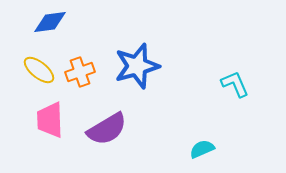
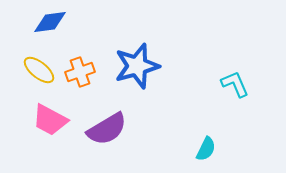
pink trapezoid: rotated 60 degrees counterclockwise
cyan semicircle: moved 4 px right; rotated 140 degrees clockwise
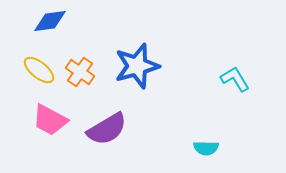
blue diamond: moved 1 px up
orange cross: rotated 36 degrees counterclockwise
cyan L-shape: moved 5 px up; rotated 8 degrees counterclockwise
cyan semicircle: moved 1 px up; rotated 65 degrees clockwise
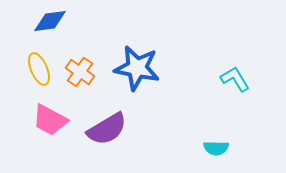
blue star: moved 2 px down; rotated 27 degrees clockwise
yellow ellipse: moved 1 px up; rotated 28 degrees clockwise
cyan semicircle: moved 10 px right
